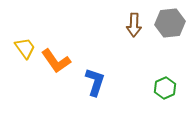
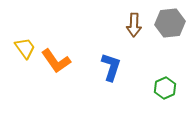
blue L-shape: moved 16 px right, 15 px up
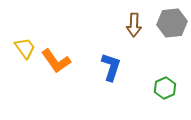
gray hexagon: moved 2 px right
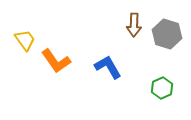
gray hexagon: moved 5 px left, 11 px down; rotated 24 degrees clockwise
yellow trapezoid: moved 8 px up
blue L-shape: moved 3 px left; rotated 48 degrees counterclockwise
green hexagon: moved 3 px left
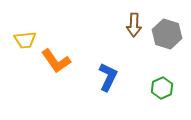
yellow trapezoid: rotated 120 degrees clockwise
blue L-shape: moved 10 px down; rotated 56 degrees clockwise
